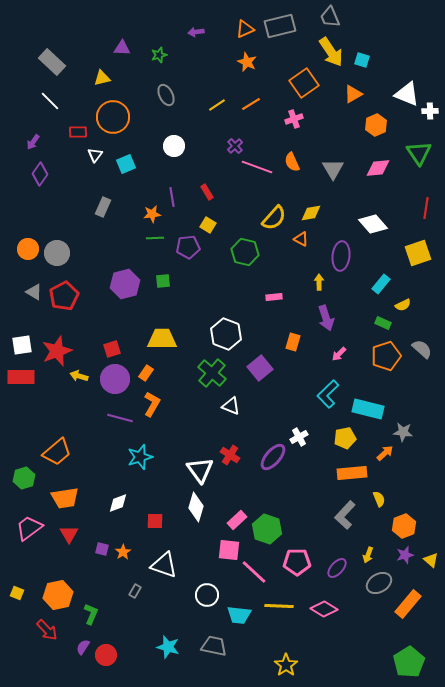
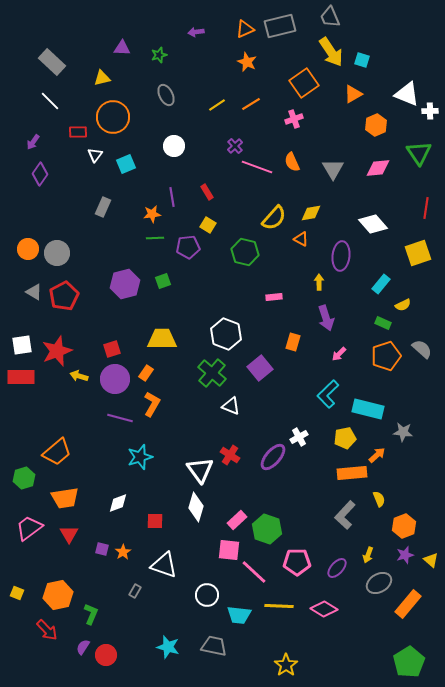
green square at (163, 281): rotated 14 degrees counterclockwise
orange arrow at (385, 453): moved 8 px left, 2 px down
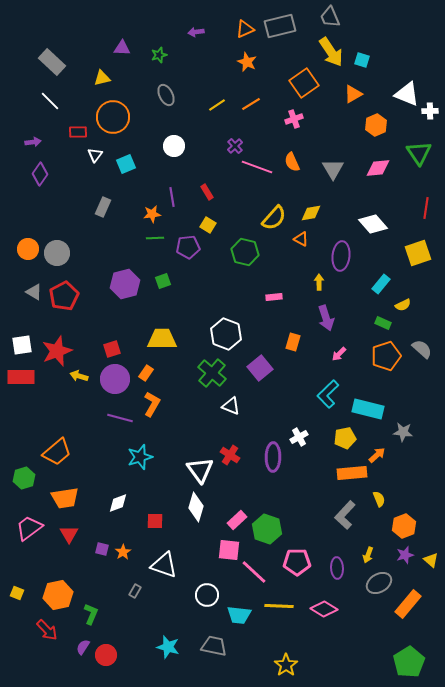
purple arrow at (33, 142): rotated 133 degrees counterclockwise
purple ellipse at (273, 457): rotated 40 degrees counterclockwise
purple ellipse at (337, 568): rotated 45 degrees counterclockwise
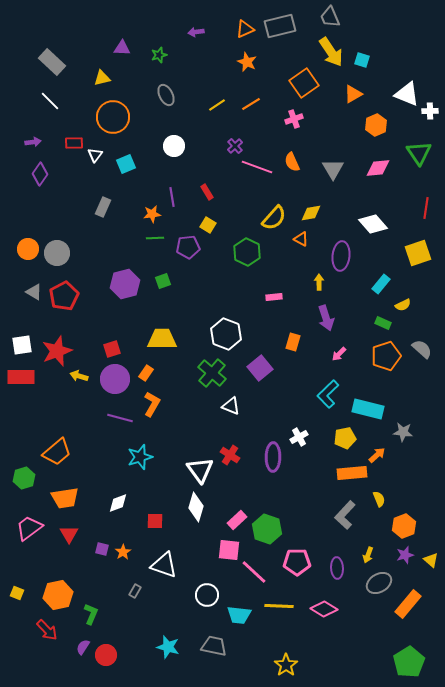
red rectangle at (78, 132): moved 4 px left, 11 px down
green hexagon at (245, 252): moved 2 px right; rotated 12 degrees clockwise
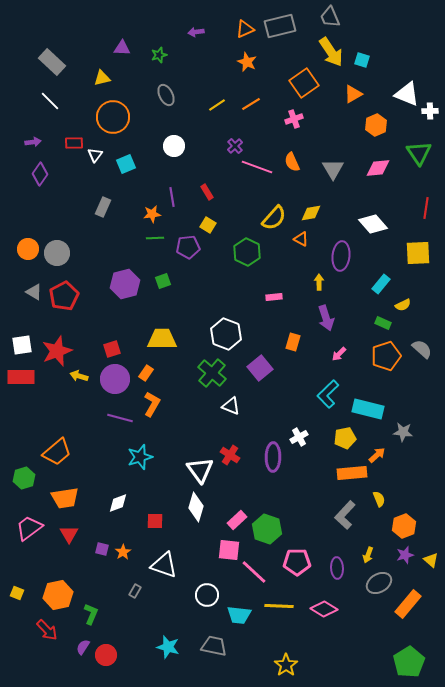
yellow square at (418, 253): rotated 16 degrees clockwise
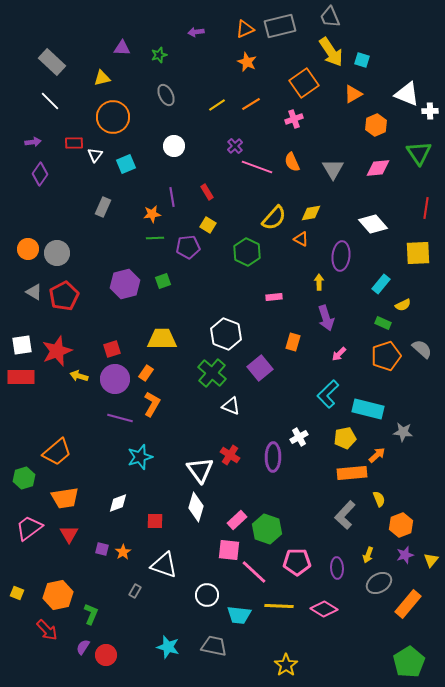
orange hexagon at (404, 526): moved 3 px left, 1 px up
yellow triangle at (431, 560): rotated 28 degrees clockwise
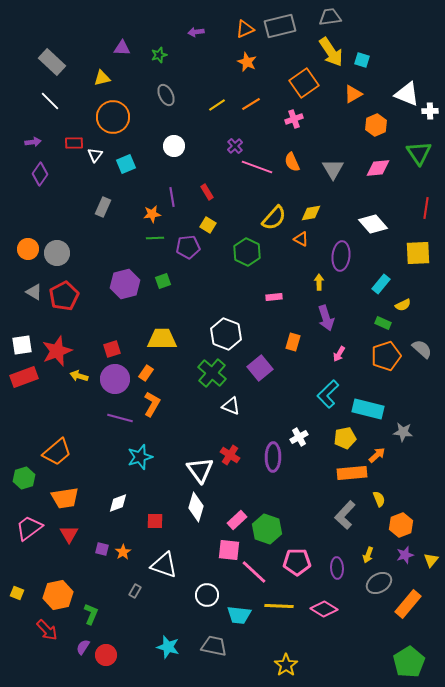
gray trapezoid at (330, 17): rotated 105 degrees clockwise
pink arrow at (339, 354): rotated 14 degrees counterclockwise
red rectangle at (21, 377): moved 3 px right; rotated 20 degrees counterclockwise
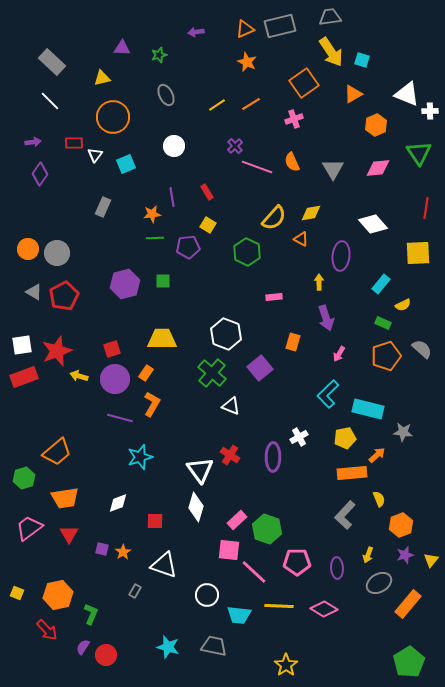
green square at (163, 281): rotated 21 degrees clockwise
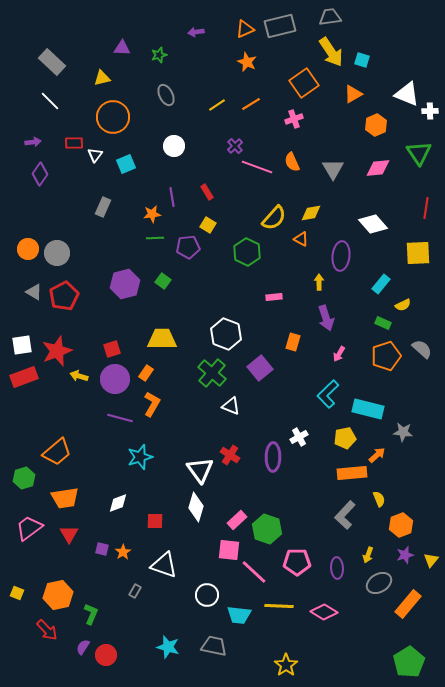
green square at (163, 281): rotated 35 degrees clockwise
pink diamond at (324, 609): moved 3 px down
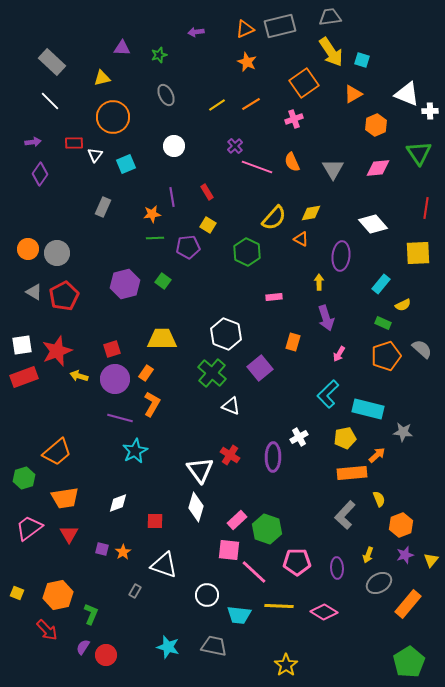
cyan star at (140, 457): moved 5 px left, 6 px up; rotated 10 degrees counterclockwise
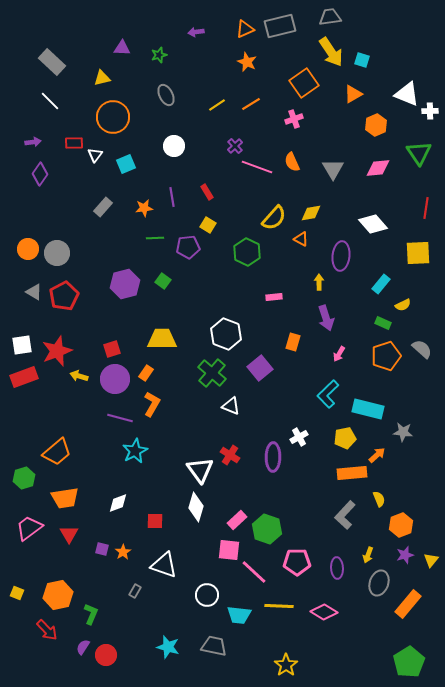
gray rectangle at (103, 207): rotated 18 degrees clockwise
orange star at (152, 214): moved 8 px left, 6 px up
gray ellipse at (379, 583): rotated 40 degrees counterclockwise
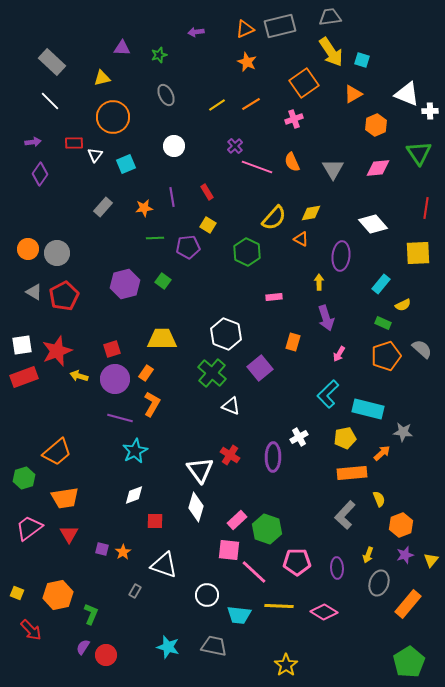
orange arrow at (377, 455): moved 5 px right, 2 px up
white diamond at (118, 503): moved 16 px right, 8 px up
red arrow at (47, 630): moved 16 px left
